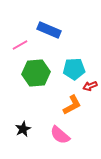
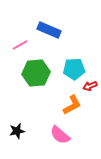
black star: moved 6 px left, 2 px down; rotated 14 degrees clockwise
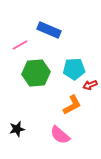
red arrow: moved 1 px up
black star: moved 2 px up
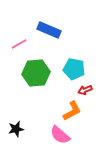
pink line: moved 1 px left, 1 px up
cyan pentagon: rotated 15 degrees clockwise
red arrow: moved 5 px left, 5 px down
orange L-shape: moved 6 px down
black star: moved 1 px left
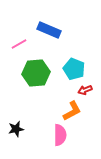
cyan pentagon: rotated 10 degrees clockwise
pink semicircle: rotated 130 degrees counterclockwise
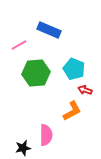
pink line: moved 1 px down
red arrow: rotated 40 degrees clockwise
black star: moved 7 px right, 19 px down
pink semicircle: moved 14 px left
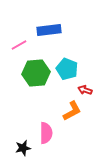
blue rectangle: rotated 30 degrees counterclockwise
cyan pentagon: moved 7 px left
pink semicircle: moved 2 px up
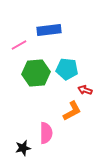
cyan pentagon: rotated 15 degrees counterclockwise
